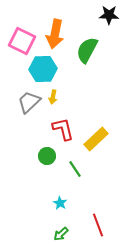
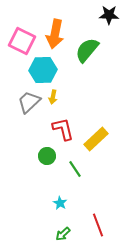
green semicircle: rotated 12 degrees clockwise
cyan hexagon: moved 1 px down
green arrow: moved 2 px right
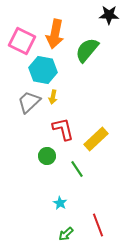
cyan hexagon: rotated 12 degrees clockwise
green line: moved 2 px right
green arrow: moved 3 px right
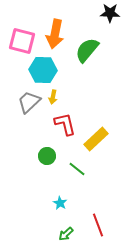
black star: moved 1 px right, 2 px up
pink square: rotated 12 degrees counterclockwise
cyan hexagon: rotated 8 degrees counterclockwise
red L-shape: moved 2 px right, 5 px up
green line: rotated 18 degrees counterclockwise
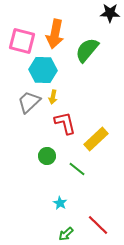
red L-shape: moved 1 px up
red line: rotated 25 degrees counterclockwise
